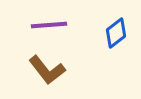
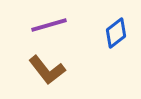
purple line: rotated 12 degrees counterclockwise
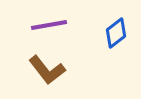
purple line: rotated 6 degrees clockwise
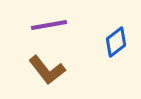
blue diamond: moved 9 px down
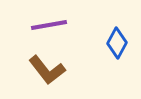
blue diamond: moved 1 px right, 1 px down; rotated 24 degrees counterclockwise
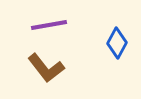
brown L-shape: moved 1 px left, 2 px up
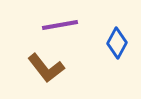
purple line: moved 11 px right
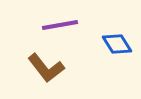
blue diamond: moved 1 px down; rotated 60 degrees counterclockwise
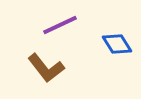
purple line: rotated 15 degrees counterclockwise
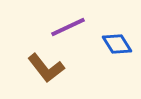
purple line: moved 8 px right, 2 px down
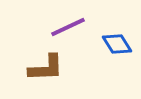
brown L-shape: rotated 54 degrees counterclockwise
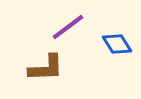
purple line: rotated 12 degrees counterclockwise
